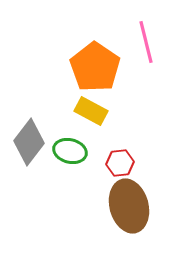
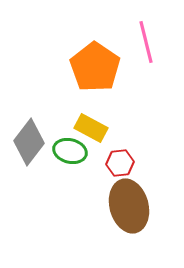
yellow rectangle: moved 17 px down
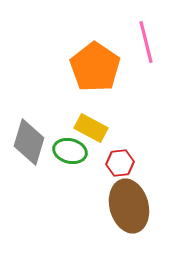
gray diamond: rotated 21 degrees counterclockwise
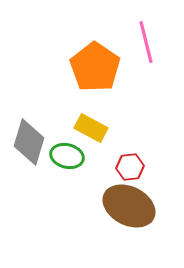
green ellipse: moved 3 px left, 5 px down
red hexagon: moved 10 px right, 4 px down
brown ellipse: rotated 48 degrees counterclockwise
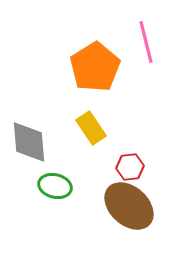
orange pentagon: rotated 6 degrees clockwise
yellow rectangle: rotated 28 degrees clockwise
gray diamond: rotated 21 degrees counterclockwise
green ellipse: moved 12 px left, 30 px down
brown ellipse: rotated 15 degrees clockwise
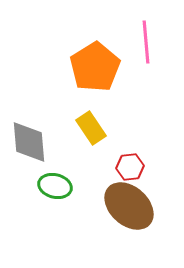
pink line: rotated 9 degrees clockwise
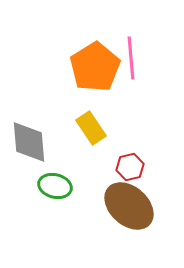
pink line: moved 15 px left, 16 px down
red hexagon: rotated 8 degrees counterclockwise
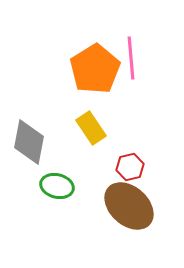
orange pentagon: moved 2 px down
gray diamond: rotated 15 degrees clockwise
green ellipse: moved 2 px right
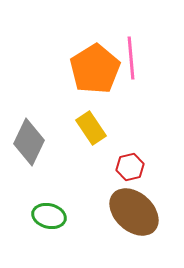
gray diamond: rotated 15 degrees clockwise
green ellipse: moved 8 px left, 30 px down
brown ellipse: moved 5 px right, 6 px down
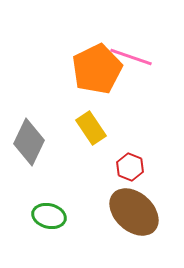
pink line: moved 1 px up; rotated 66 degrees counterclockwise
orange pentagon: moved 2 px right; rotated 6 degrees clockwise
red hexagon: rotated 24 degrees counterclockwise
